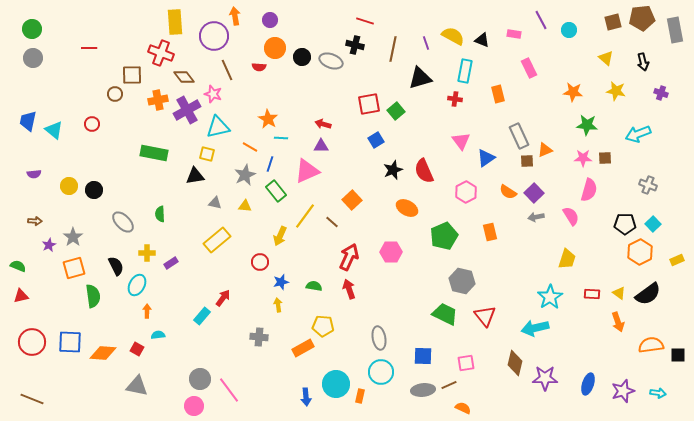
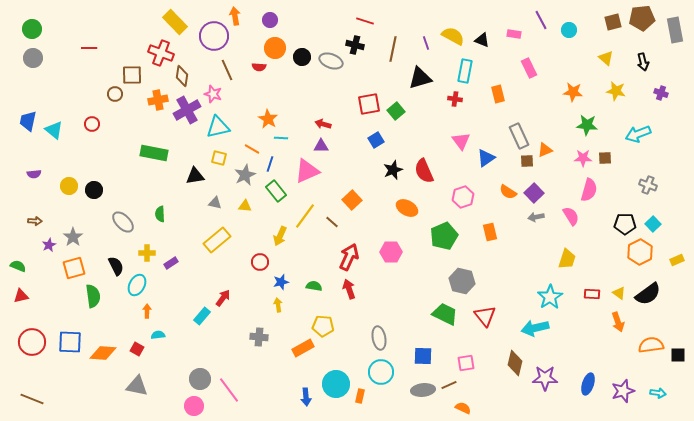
yellow rectangle at (175, 22): rotated 40 degrees counterclockwise
brown diamond at (184, 77): moved 2 px left, 1 px up; rotated 45 degrees clockwise
orange line at (250, 147): moved 2 px right, 2 px down
yellow square at (207, 154): moved 12 px right, 4 px down
pink hexagon at (466, 192): moved 3 px left, 5 px down; rotated 10 degrees clockwise
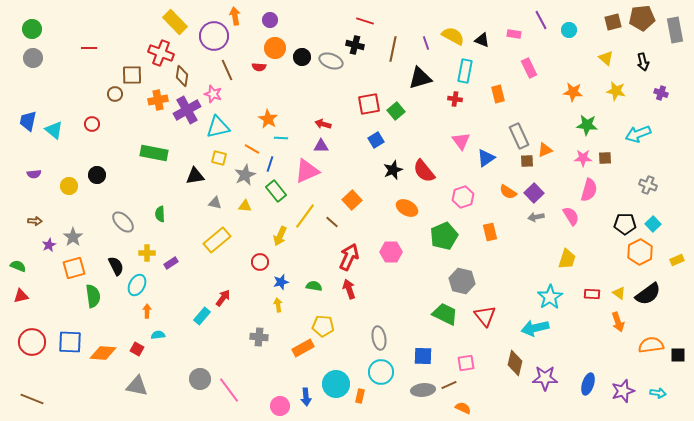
red semicircle at (424, 171): rotated 15 degrees counterclockwise
black circle at (94, 190): moved 3 px right, 15 px up
pink circle at (194, 406): moved 86 px right
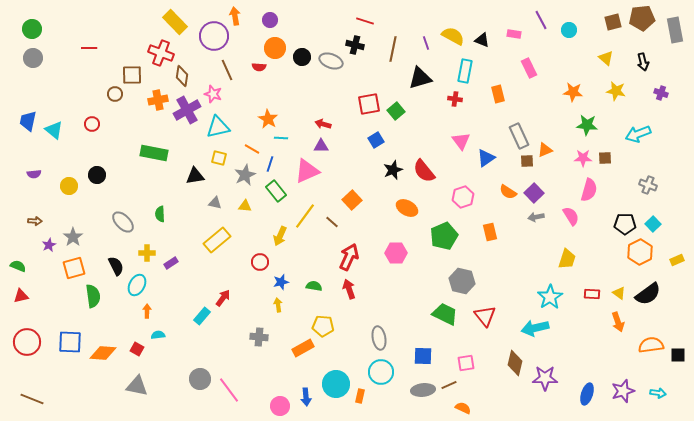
pink hexagon at (391, 252): moved 5 px right, 1 px down
red circle at (32, 342): moved 5 px left
blue ellipse at (588, 384): moved 1 px left, 10 px down
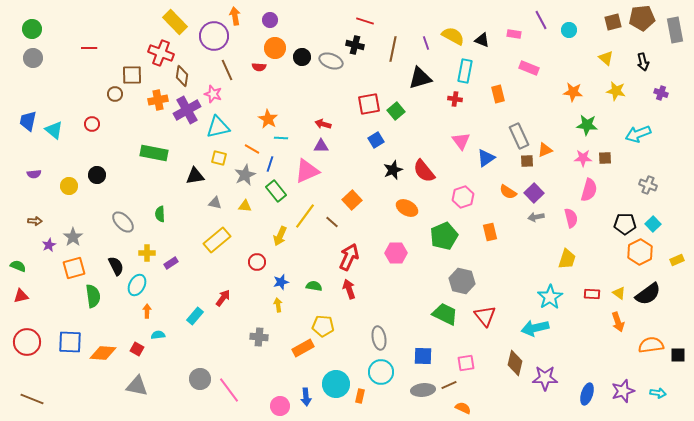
pink rectangle at (529, 68): rotated 42 degrees counterclockwise
pink semicircle at (571, 216): moved 2 px down; rotated 18 degrees clockwise
red circle at (260, 262): moved 3 px left
cyan rectangle at (202, 316): moved 7 px left
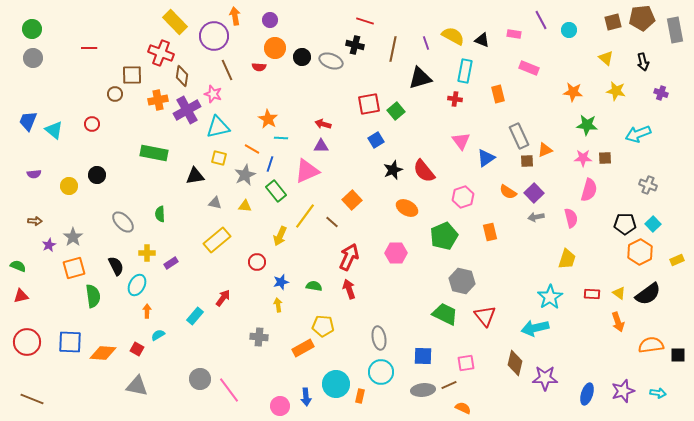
blue trapezoid at (28, 121): rotated 10 degrees clockwise
cyan semicircle at (158, 335): rotated 24 degrees counterclockwise
